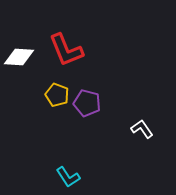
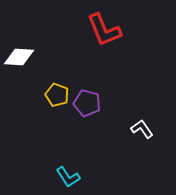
red L-shape: moved 38 px right, 20 px up
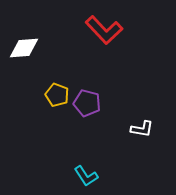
red L-shape: rotated 21 degrees counterclockwise
white diamond: moved 5 px right, 9 px up; rotated 8 degrees counterclockwise
white L-shape: rotated 135 degrees clockwise
cyan L-shape: moved 18 px right, 1 px up
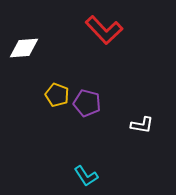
white L-shape: moved 4 px up
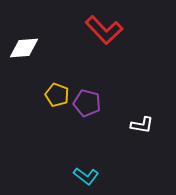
cyan L-shape: rotated 20 degrees counterclockwise
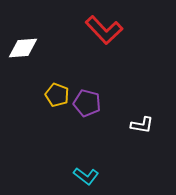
white diamond: moved 1 px left
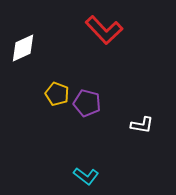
white diamond: rotated 20 degrees counterclockwise
yellow pentagon: moved 1 px up
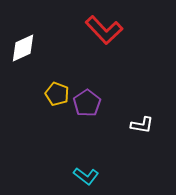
purple pentagon: rotated 24 degrees clockwise
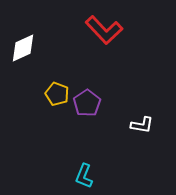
cyan L-shape: moved 2 px left; rotated 75 degrees clockwise
